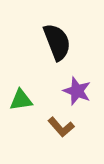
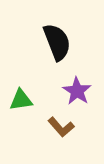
purple star: rotated 12 degrees clockwise
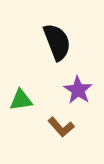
purple star: moved 1 px right, 1 px up
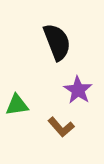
green triangle: moved 4 px left, 5 px down
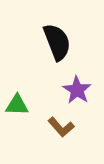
purple star: moved 1 px left
green triangle: rotated 10 degrees clockwise
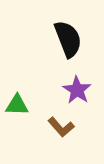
black semicircle: moved 11 px right, 3 px up
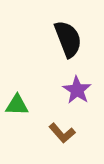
brown L-shape: moved 1 px right, 6 px down
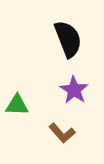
purple star: moved 3 px left
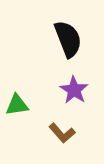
green triangle: rotated 10 degrees counterclockwise
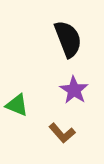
green triangle: rotated 30 degrees clockwise
